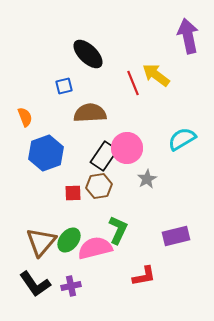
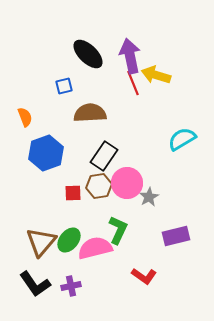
purple arrow: moved 58 px left, 20 px down
yellow arrow: rotated 20 degrees counterclockwise
pink circle: moved 35 px down
gray star: moved 2 px right, 18 px down
red L-shape: rotated 45 degrees clockwise
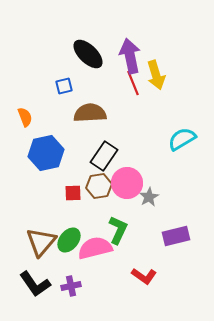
yellow arrow: rotated 124 degrees counterclockwise
blue hexagon: rotated 8 degrees clockwise
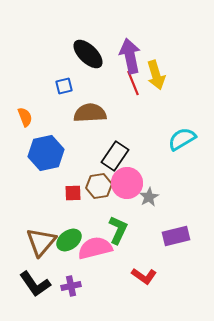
black rectangle: moved 11 px right
green ellipse: rotated 15 degrees clockwise
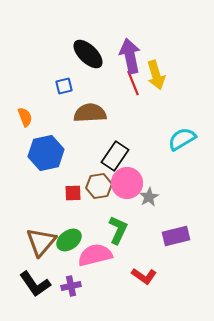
pink semicircle: moved 7 px down
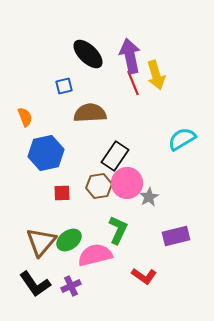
red square: moved 11 px left
purple cross: rotated 12 degrees counterclockwise
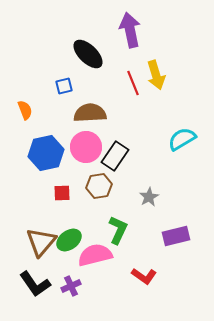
purple arrow: moved 26 px up
orange semicircle: moved 7 px up
pink circle: moved 41 px left, 36 px up
